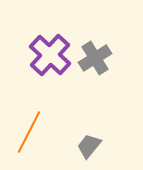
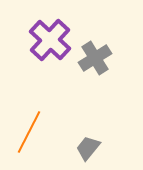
purple cross: moved 15 px up
gray trapezoid: moved 1 px left, 2 px down
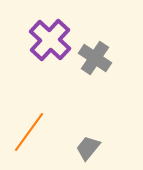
gray cross: rotated 24 degrees counterclockwise
orange line: rotated 9 degrees clockwise
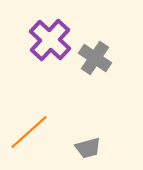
orange line: rotated 12 degrees clockwise
gray trapezoid: rotated 144 degrees counterclockwise
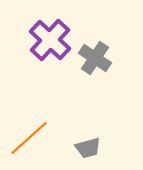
orange line: moved 6 px down
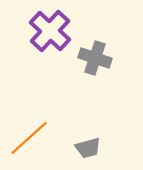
purple cross: moved 9 px up
gray cross: rotated 16 degrees counterclockwise
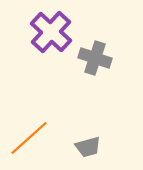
purple cross: moved 1 px right, 1 px down
gray trapezoid: moved 1 px up
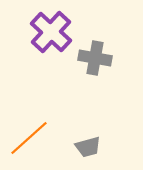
gray cross: rotated 8 degrees counterclockwise
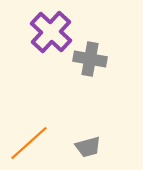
gray cross: moved 5 px left, 1 px down
orange line: moved 5 px down
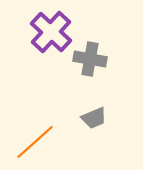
orange line: moved 6 px right, 1 px up
gray trapezoid: moved 6 px right, 29 px up; rotated 8 degrees counterclockwise
